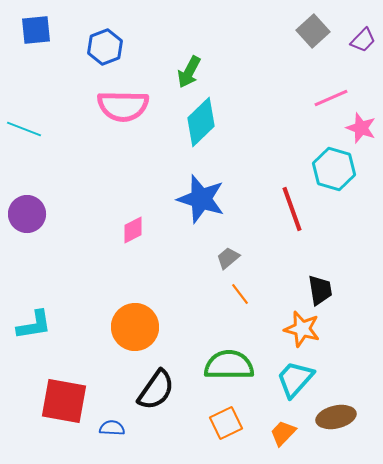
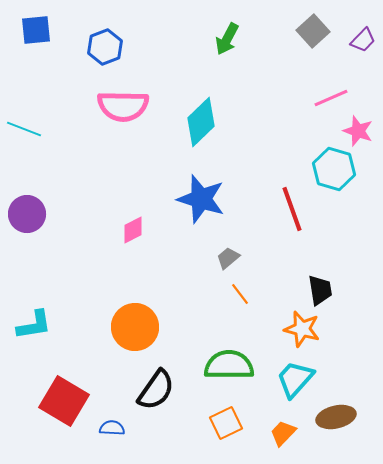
green arrow: moved 38 px right, 33 px up
pink star: moved 3 px left, 3 px down
red square: rotated 21 degrees clockwise
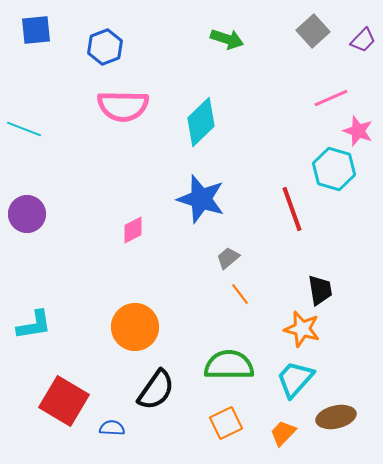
green arrow: rotated 100 degrees counterclockwise
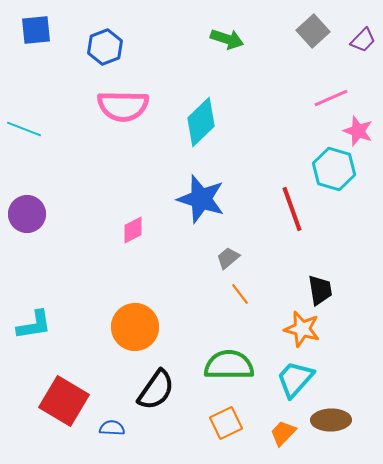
brown ellipse: moved 5 px left, 3 px down; rotated 12 degrees clockwise
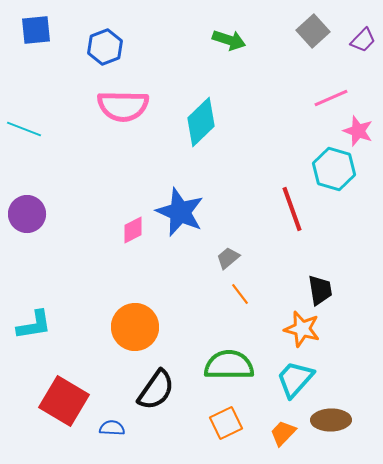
green arrow: moved 2 px right, 1 px down
blue star: moved 21 px left, 13 px down; rotated 6 degrees clockwise
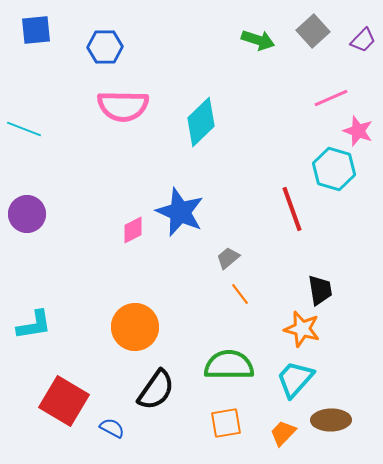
green arrow: moved 29 px right
blue hexagon: rotated 20 degrees clockwise
orange square: rotated 16 degrees clockwise
blue semicircle: rotated 25 degrees clockwise
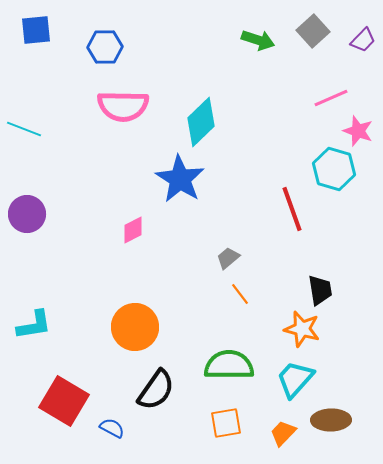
blue star: moved 33 px up; rotated 9 degrees clockwise
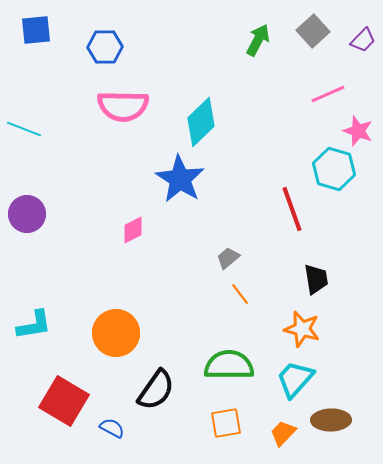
green arrow: rotated 80 degrees counterclockwise
pink line: moved 3 px left, 4 px up
black trapezoid: moved 4 px left, 11 px up
orange circle: moved 19 px left, 6 px down
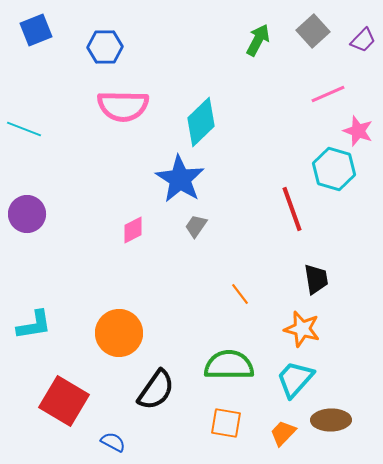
blue square: rotated 16 degrees counterclockwise
gray trapezoid: moved 32 px left, 32 px up; rotated 15 degrees counterclockwise
orange circle: moved 3 px right
orange square: rotated 20 degrees clockwise
blue semicircle: moved 1 px right, 14 px down
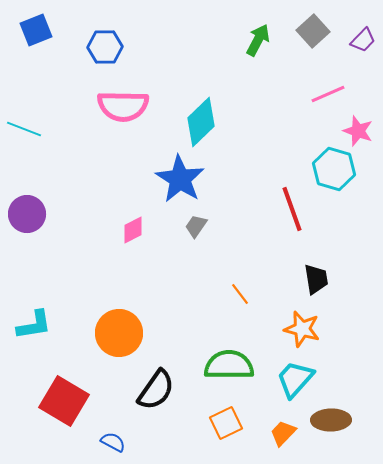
orange square: rotated 36 degrees counterclockwise
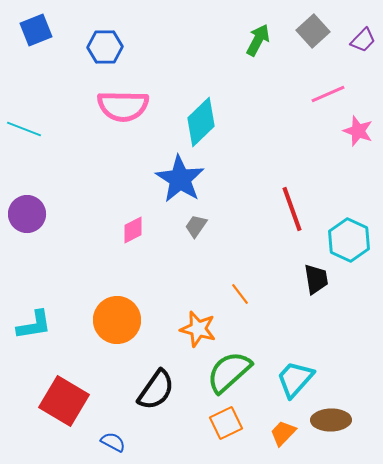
cyan hexagon: moved 15 px right, 71 px down; rotated 9 degrees clockwise
orange star: moved 104 px left
orange circle: moved 2 px left, 13 px up
green semicircle: moved 7 px down; rotated 42 degrees counterclockwise
